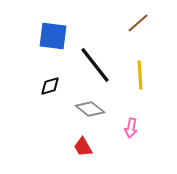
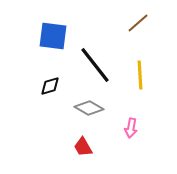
gray diamond: moved 1 px left, 1 px up; rotated 8 degrees counterclockwise
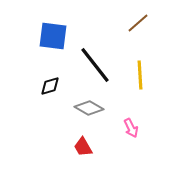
pink arrow: rotated 36 degrees counterclockwise
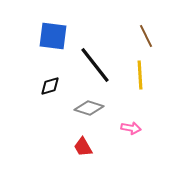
brown line: moved 8 px right, 13 px down; rotated 75 degrees counterclockwise
gray diamond: rotated 12 degrees counterclockwise
pink arrow: rotated 54 degrees counterclockwise
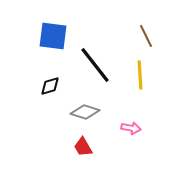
gray diamond: moved 4 px left, 4 px down
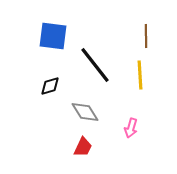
brown line: rotated 25 degrees clockwise
gray diamond: rotated 40 degrees clockwise
pink arrow: rotated 96 degrees clockwise
red trapezoid: rotated 125 degrees counterclockwise
